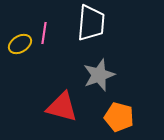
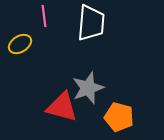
pink line: moved 17 px up; rotated 15 degrees counterclockwise
gray star: moved 11 px left, 13 px down
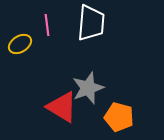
pink line: moved 3 px right, 9 px down
red triangle: rotated 16 degrees clockwise
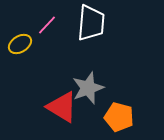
pink line: rotated 50 degrees clockwise
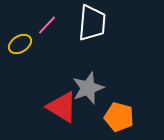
white trapezoid: moved 1 px right
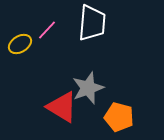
pink line: moved 5 px down
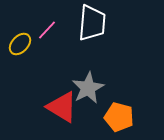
yellow ellipse: rotated 15 degrees counterclockwise
gray star: rotated 8 degrees counterclockwise
